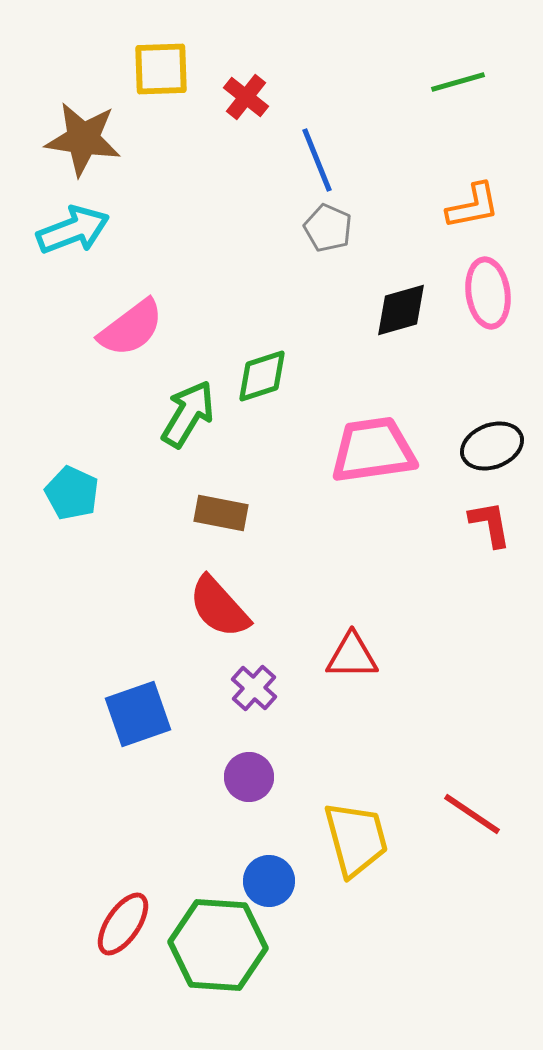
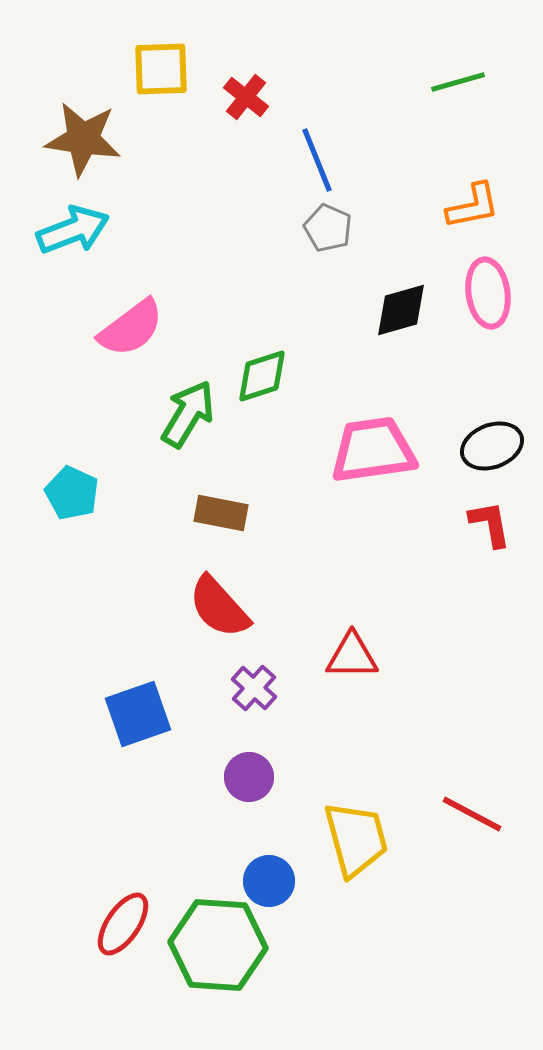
red line: rotated 6 degrees counterclockwise
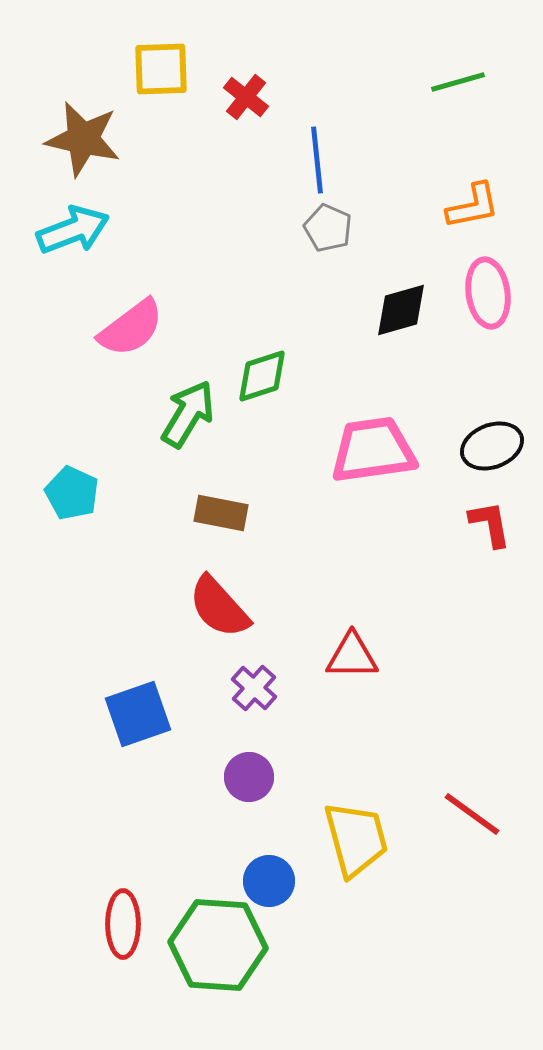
brown star: rotated 4 degrees clockwise
blue line: rotated 16 degrees clockwise
red line: rotated 8 degrees clockwise
red ellipse: rotated 34 degrees counterclockwise
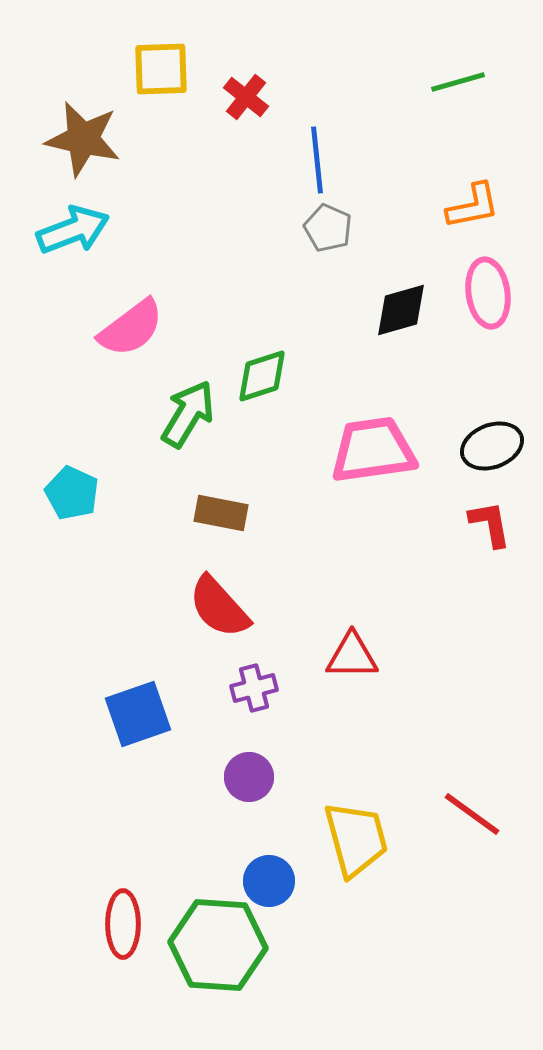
purple cross: rotated 33 degrees clockwise
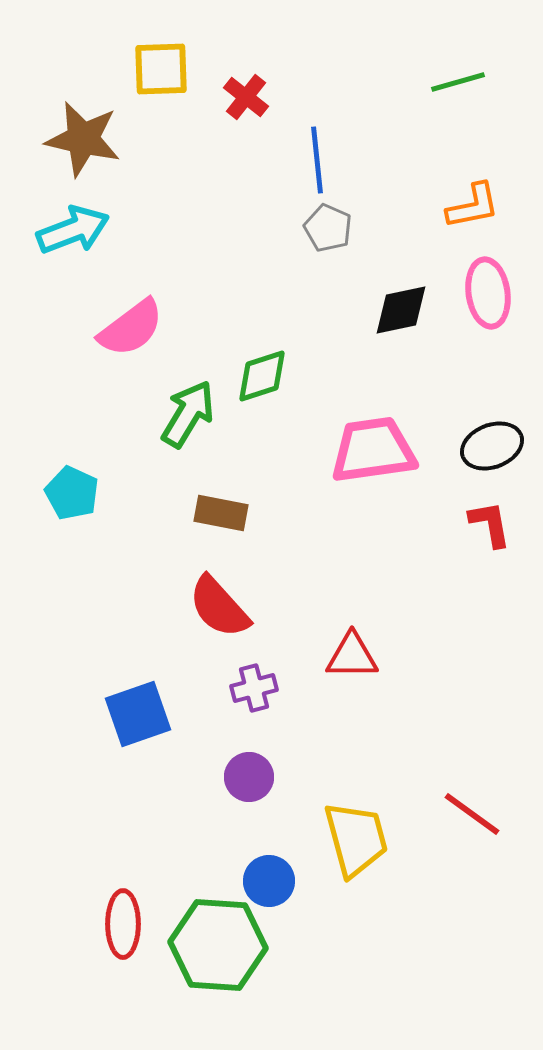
black diamond: rotated 4 degrees clockwise
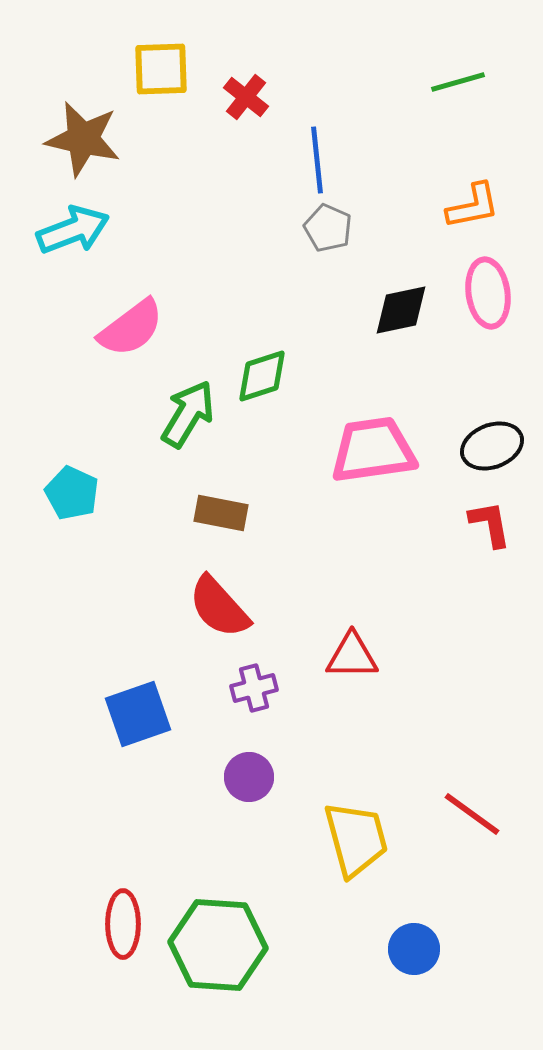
blue circle: moved 145 px right, 68 px down
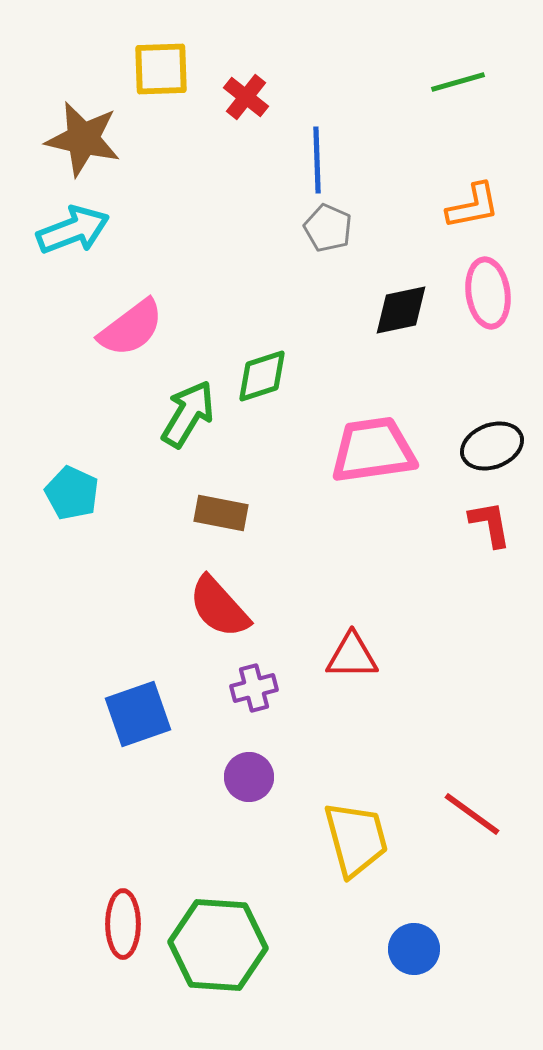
blue line: rotated 4 degrees clockwise
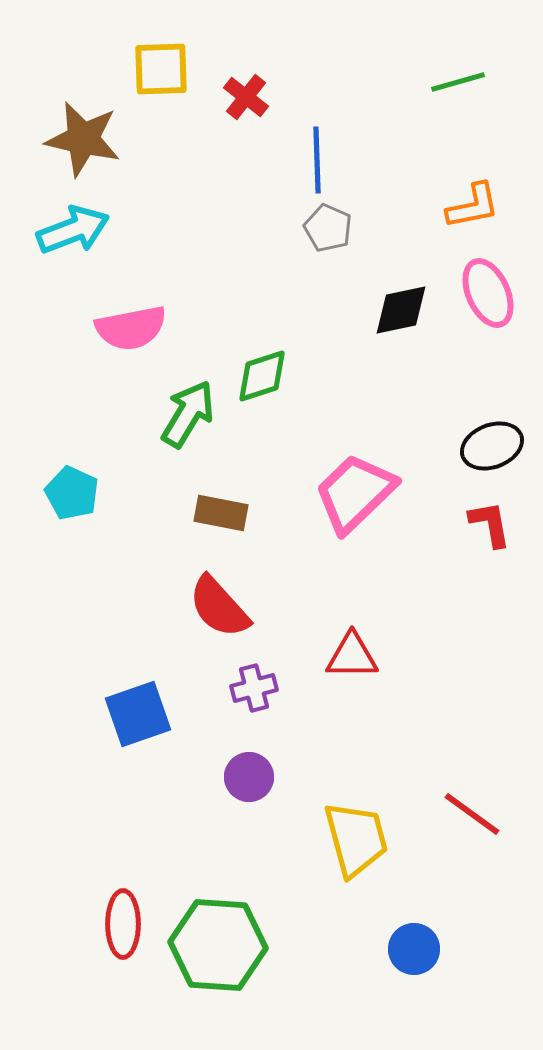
pink ellipse: rotated 16 degrees counterclockwise
pink semicircle: rotated 26 degrees clockwise
pink trapezoid: moved 18 px left, 43 px down; rotated 36 degrees counterclockwise
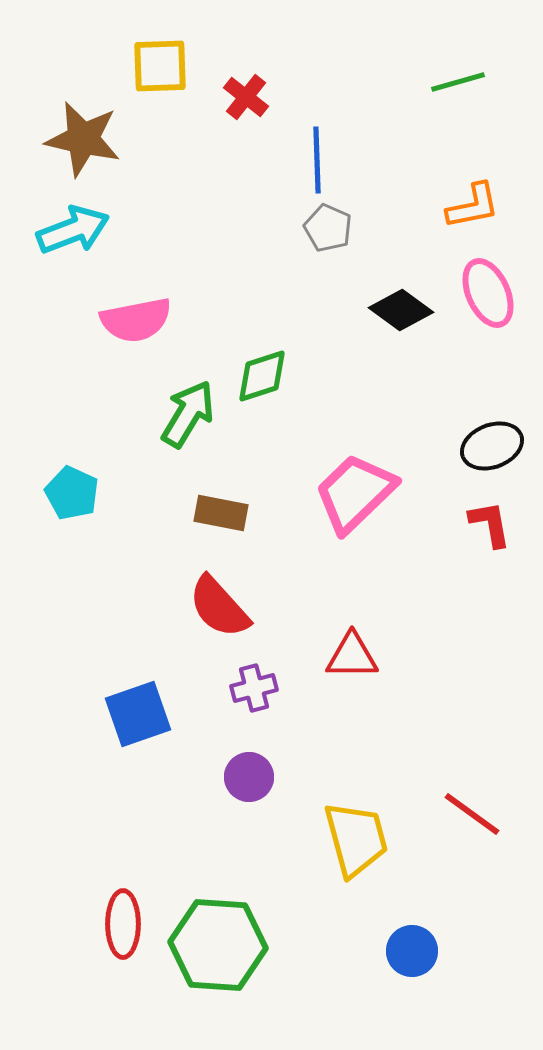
yellow square: moved 1 px left, 3 px up
black diamond: rotated 48 degrees clockwise
pink semicircle: moved 5 px right, 8 px up
blue circle: moved 2 px left, 2 px down
